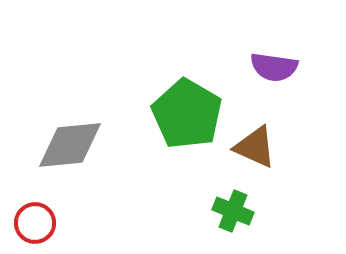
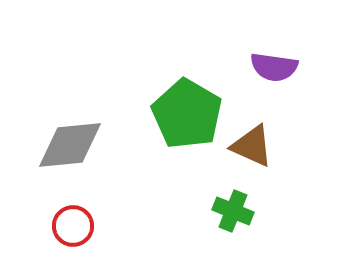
brown triangle: moved 3 px left, 1 px up
red circle: moved 38 px right, 3 px down
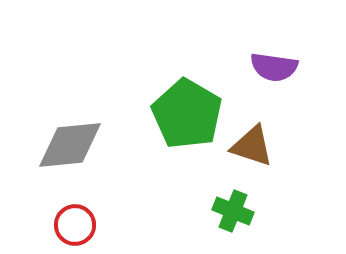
brown triangle: rotated 6 degrees counterclockwise
red circle: moved 2 px right, 1 px up
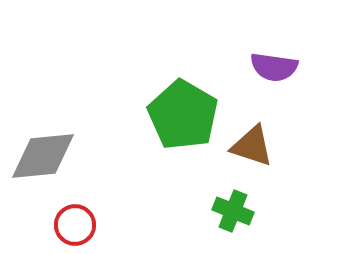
green pentagon: moved 4 px left, 1 px down
gray diamond: moved 27 px left, 11 px down
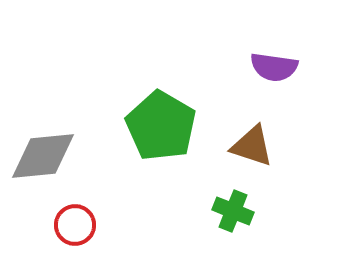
green pentagon: moved 22 px left, 11 px down
